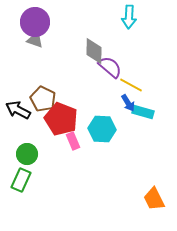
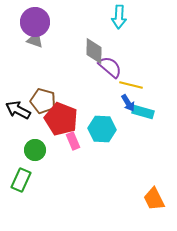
cyan arrow: moved 10 px left
yellow line: rotated 15 degrees counterclockwise
brown pentagon: moved 2 px down; rotated 10 degrees counterclockwise
green circle: moved 8 px right, 4 px up
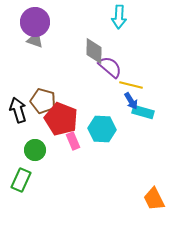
blue arrow: moved 3 px right, 2 px up
black arrow: rotated 45 degrees clockwise
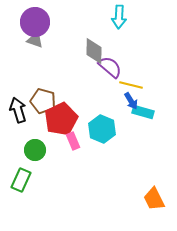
red pentagon: rotated 24 degrees clockwise
cyan hexagon: rotated 20 degrees clockwise
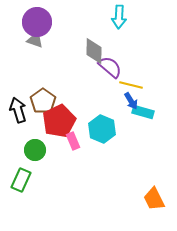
purple circle: moved 2 px right
brown pentagon: rotated 20 degrees clockwise
red pentagon: moved 2 px left, 2 px down
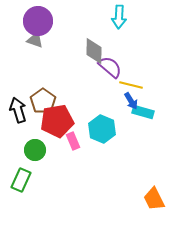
purple circle: moved 1 px right, 1 px up
red pentagon: moved 2 px left; rotated 16 degrees clockwise
